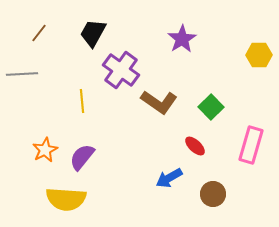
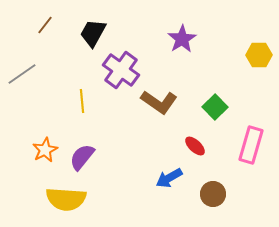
brown line: moved 6 px right, 8 px up
gray line: rotated 32 degrees counterclockwise
green square: moved 4 px right
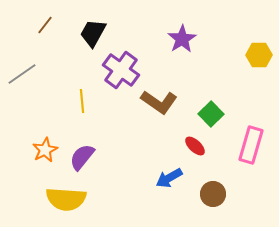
green square: moved 4 px left, 7 px down
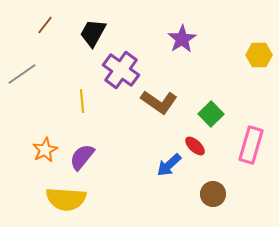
blue arrow: moved 13 px up; rotated 12 degrees counterclockwise
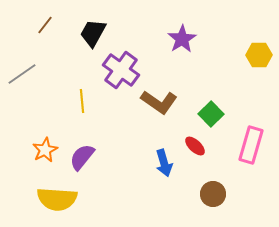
blue arrow: moved 5 px left, 2 px up; rotated 64 degrees counterclockwise
yellow semicircle: moved 9 px left
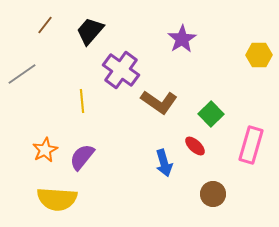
black trapezoid: moved 3 px left, 2 px up; rotated 12 degrees clockwise
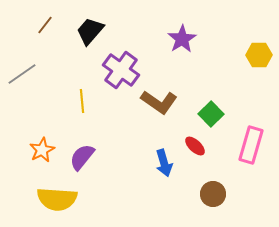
orange star: moved 3 px left
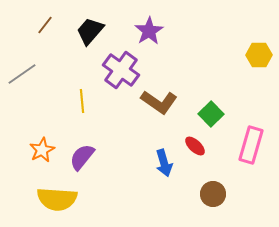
purple star: moved 33 px left, 8 px up
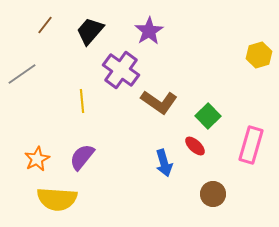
yellow hexagon: rotated 15 degrees counterclockwise
green square: moved 3 px left, 2 px down
orange star: moved 5 px left, 9 px down
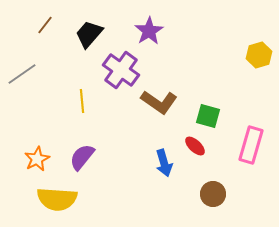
black trapezoid: moved 1 px left, 3 px down
green square: rotated 30 degrees counterclockwise
